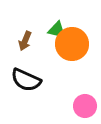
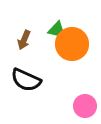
brown arrow: moved 1 px left, 1 px up
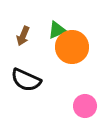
green triangle: rotated 36 degrees counterclockwise
brown arrow: moved 1 px left, 4 px up
orange circle: moved 3 px down
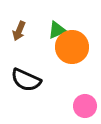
brown arrow: moved 4 px left, 5 px up
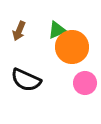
pink circle: moved 23 px up
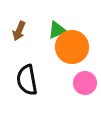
black semicircle: moved 1 px right; rotated 56 degrees clockwise
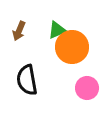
pink circle: moved 2 px right, 5 px down
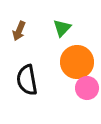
green triangle: moved 5 px right, 2 px up; rotated 24 degrees counterclockwise
orange circle: moved 5 px right, 15 px down
